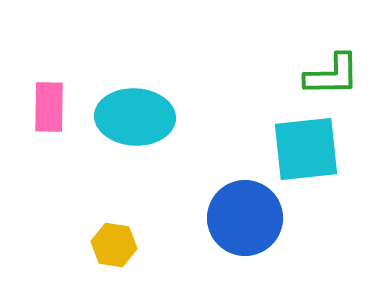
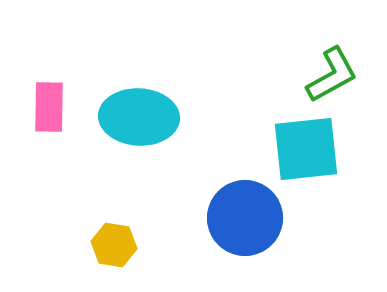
green L-shape: rotated 28 degrees counterclockwise
cyan ellipse: moved 4 px right
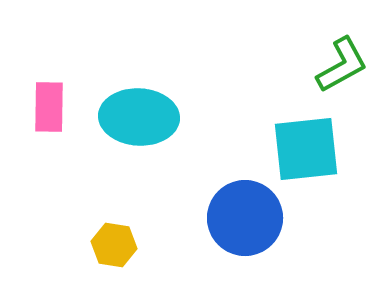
green L-shape: moved 10 px right, 10 px up
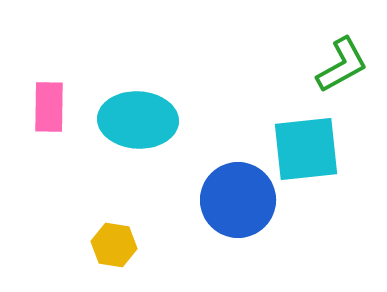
cyan ellipse: moved 1 px left, 3 px down
blue circle: moved 7 px left, 18 px up
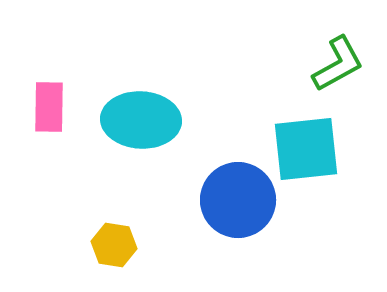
green L-shape: moved 4 px left, 1 px up
cyan ellipse: moved 3 px right
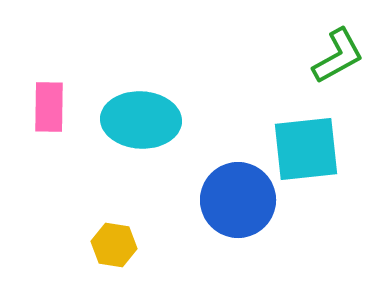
green L-shape: moved 8 px up
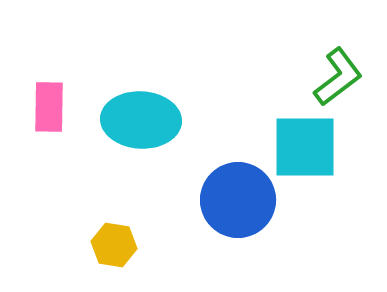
green L-shape: moved 21 px down; rotated 8 degrees counterclockwise
cyan square: moved 1 px left, 2 px up; rotated 6 degrees clockwise
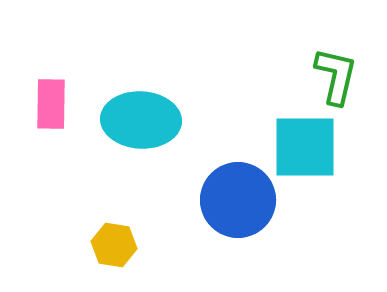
green L-shape: moved 2 px left, 1 px up; rotated 40 degrees counterclockwise
pink rectangle: moved 2 px right, 3 px up
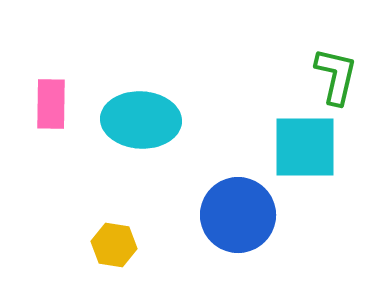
blue circle: moved 15 px down
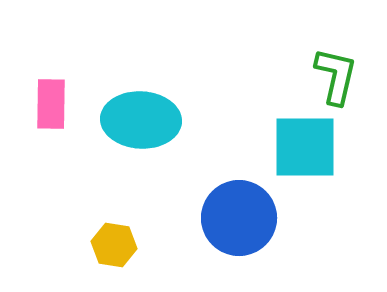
blue circle: moved 1 px right, 3 px down
